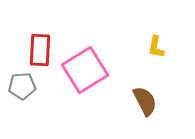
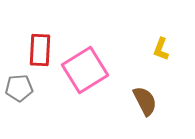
yellow L-shape: moved 5 px right, 2 px down; rotated 10 degrees clockwise
gray pentagon: moved 3 px left, 2 px down
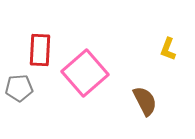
yellow L-shape: moved 7 px right
pink square: moved 3 px down; rotated 9 degrees counterclockwise
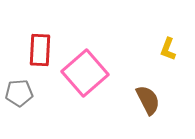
gray pentagon: moved 5 px down
brown semicircle: moved 3 px right, 1 px up
